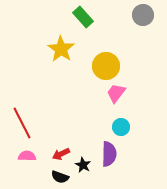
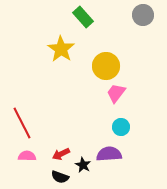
purple semicircle: rotated 95 degrees counterclockwise
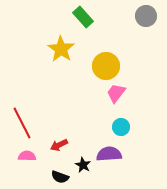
gray circle: moved 3 px right, 1 px down
red arrow: moved 2 px left, 9 px up
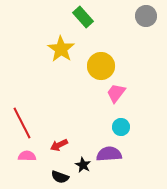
yellow circle: moved 5 px left
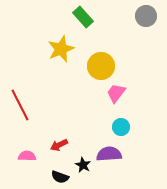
yellow star: rotated 16 degrees clockwise
red line: moved 2 px left, 18 px up
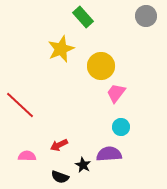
red line: rotated 20 degrees counterclockwise
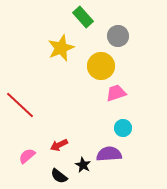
gray circle: moved 28 px left, 20 px down
yellow star: moved 1 px up
pink trapezoid: rotated 35 degrees clockwise
cyan circle: moved 2 px right, 1 px down
pink semicircle: rotated 42 degrees counterclockwise
black semicircle: moved 1 px left, 1 px up; rotated 18 degrees clockwise
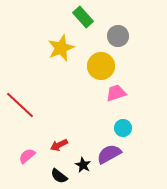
purple semicircle: rotated 25 degrees counterclockwise
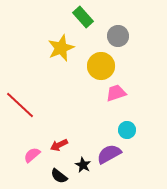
cyan circle: moved 4 px right, 2 px down
pink semicircle: moved 5 px right, 1 px up
